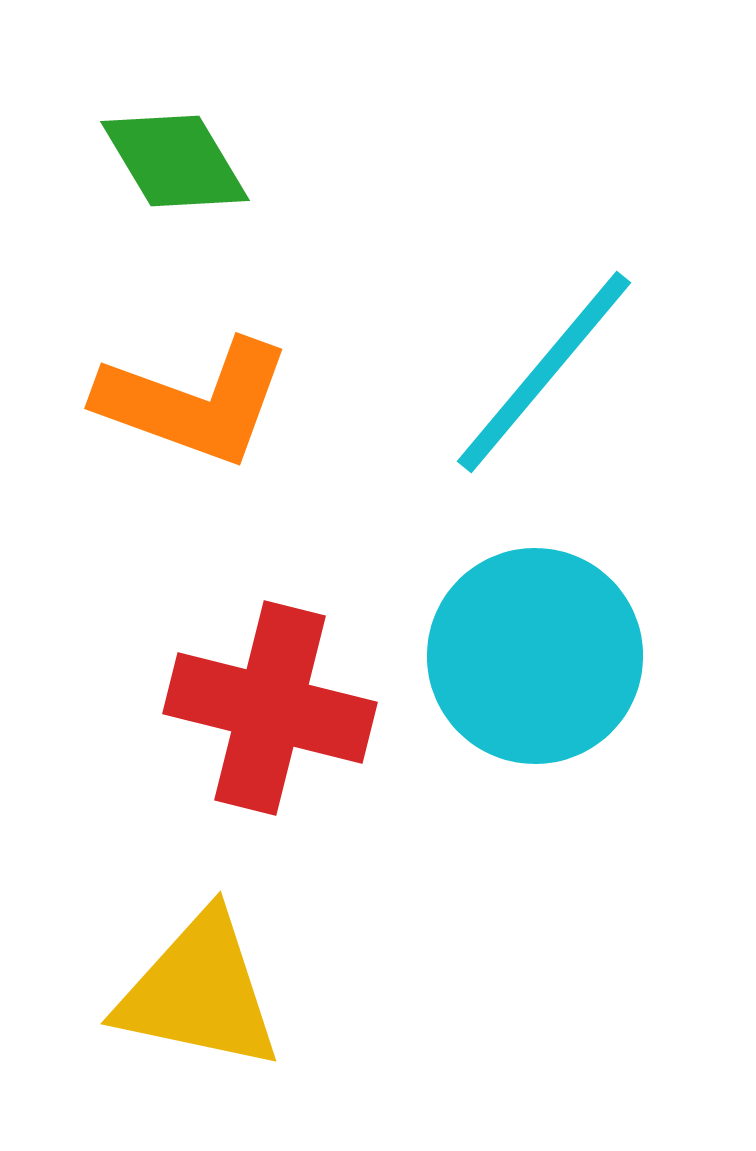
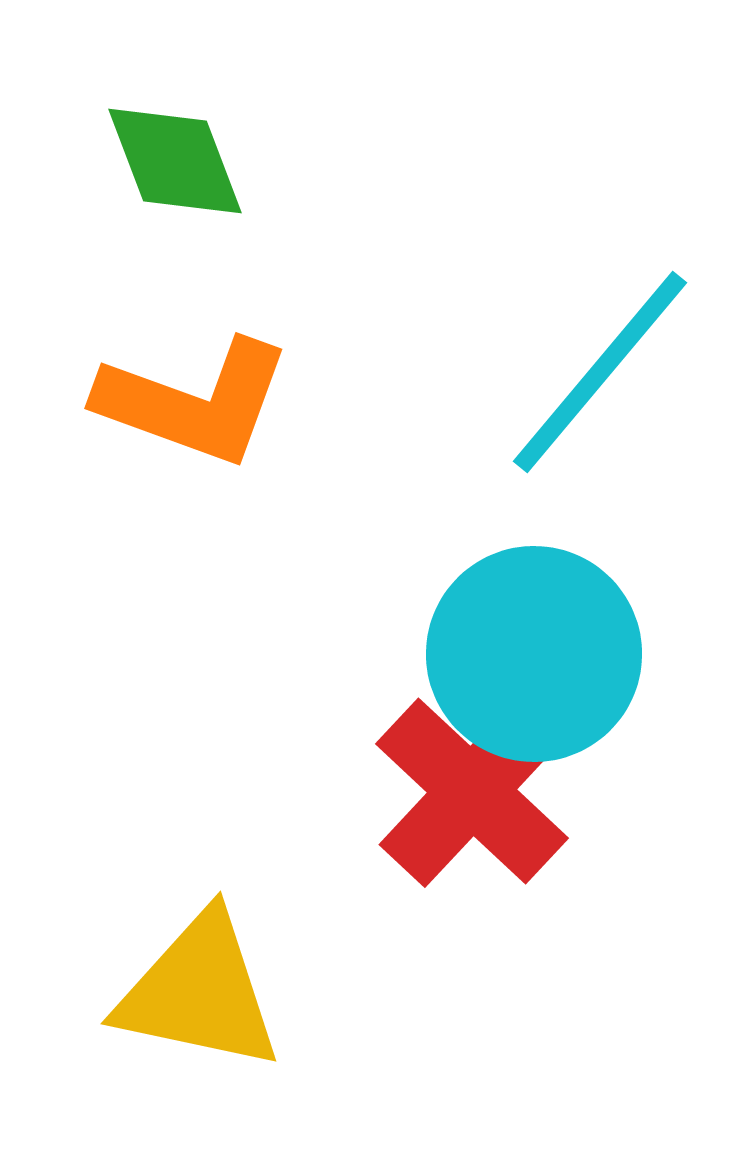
green diamond: rotated 10 degrees clockwise
cyan line: moved 56 px right
cyan circle: moved 1 px left, 2 px up
red cross: moved 202 px right, 83 px down; rotated 29 degrees clockwise
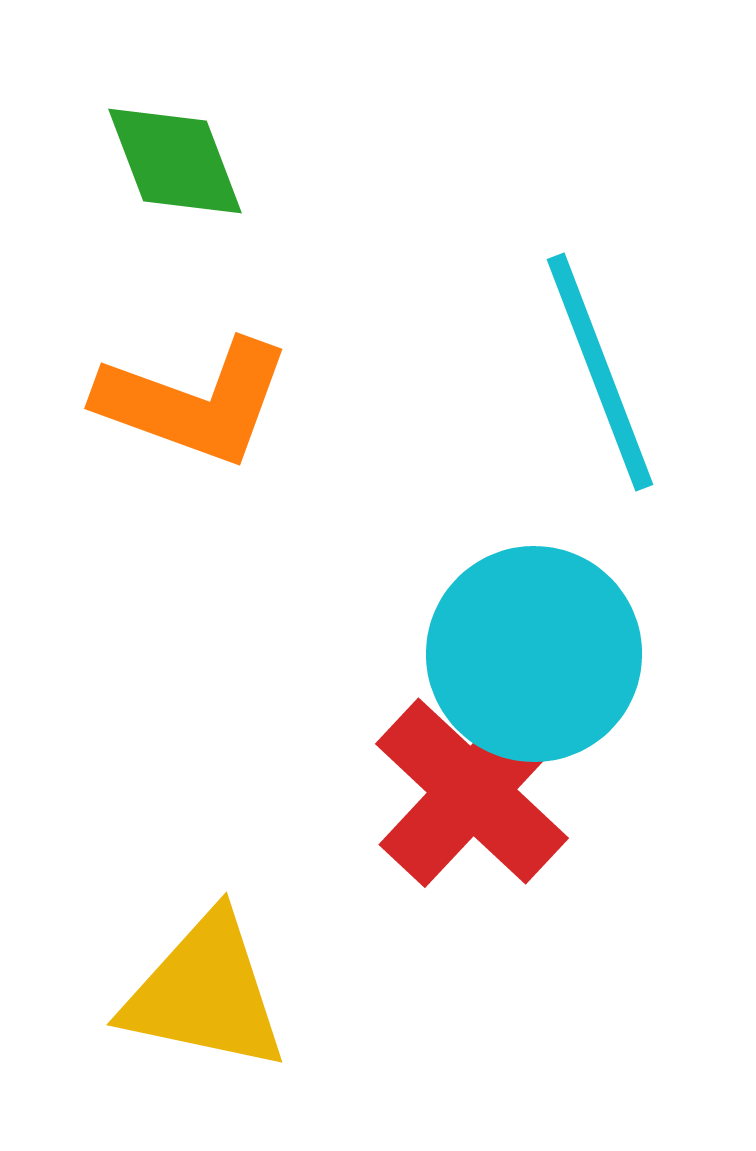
cyan line: rotated 61 degrees counterclockwise
yellow triangle: moved 6 px right, 1 px down
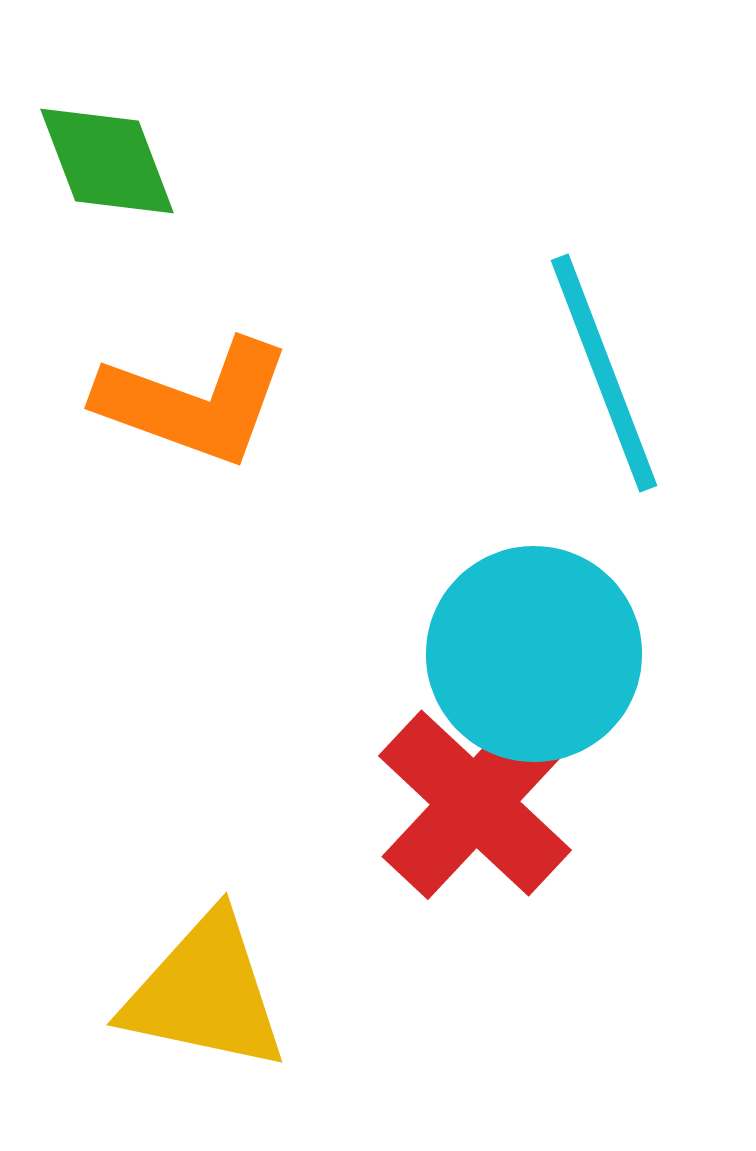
green diamond: moved 68 px left
cyan line: moved 4 px right, 1 px down
red cross: moved 3 px right, 12 px down
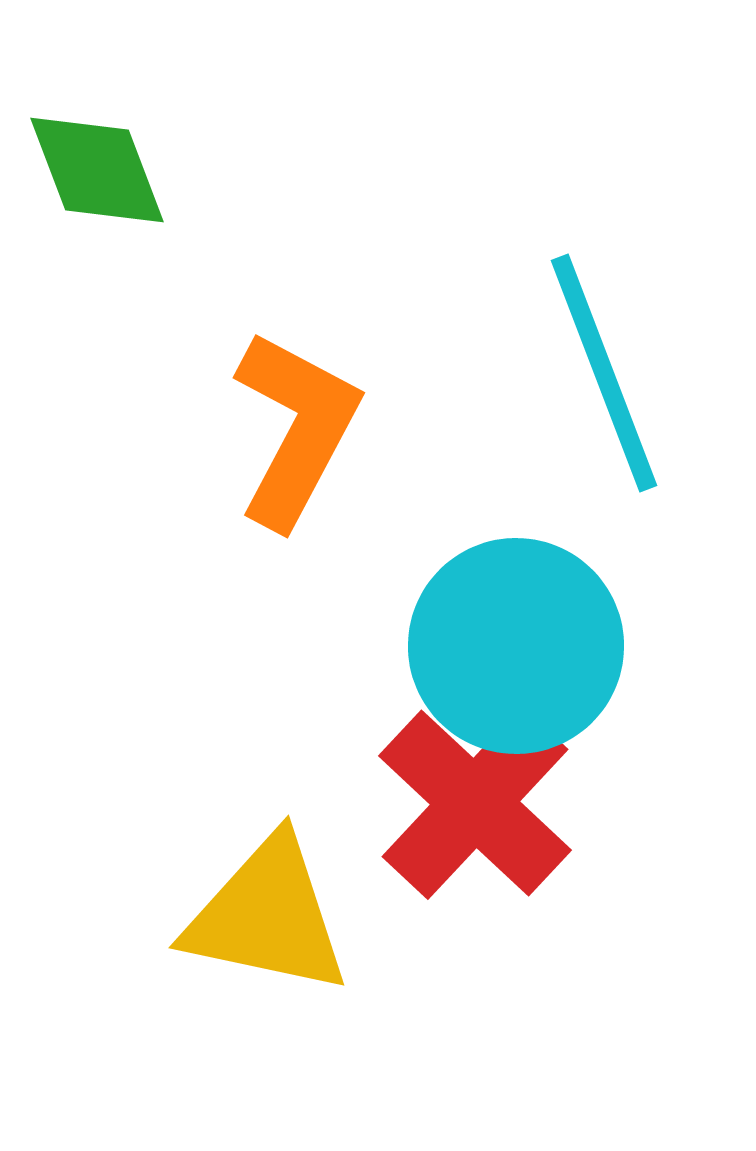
green diamond: moved 10 px left, 9 px down
orange L-shape: moved 102 px right, 27 px down; rotated 82 degrees counterclockwise
cyan circle: moved 18 px left, 8 px up
yellow triangle: moved 62 px right, 77 px up
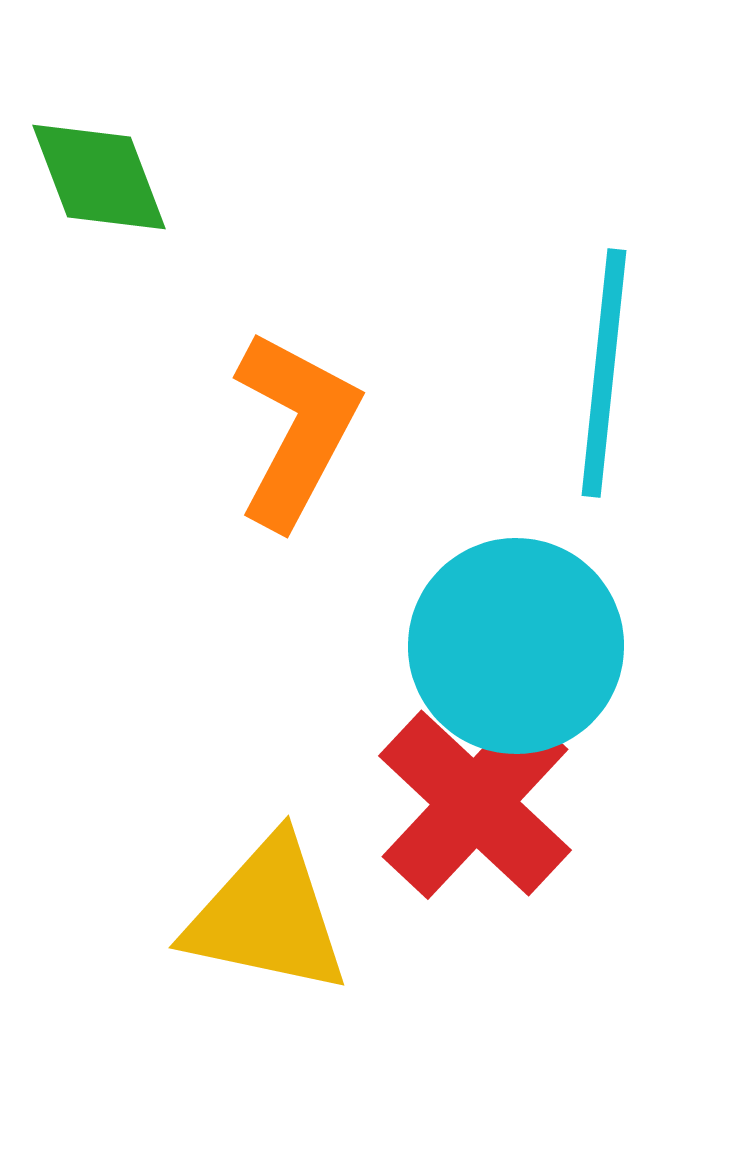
green diamond: moved 2 px right, 7 px down
cyan line: rotated 27 degrees clockwise
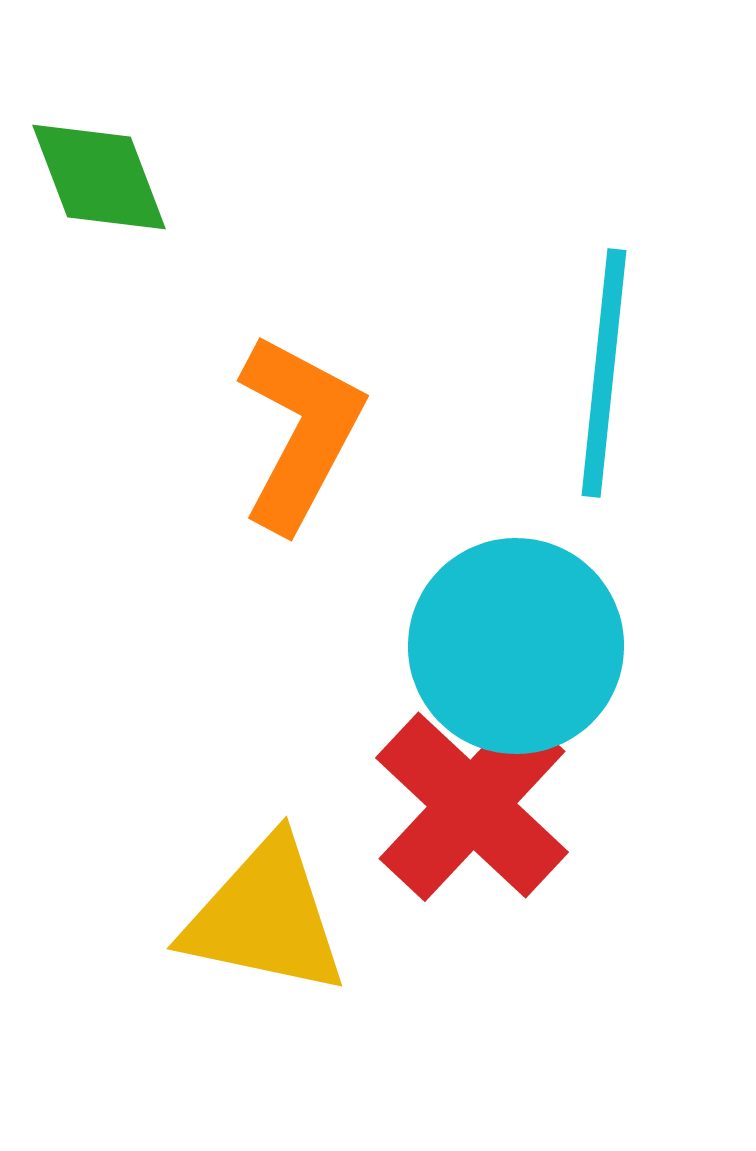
orange L-shape: moved 4 px right, 3 px down
red cross: moved 3 px left, 2 px down
yellow triangle: moved 2 px left, 1 px down
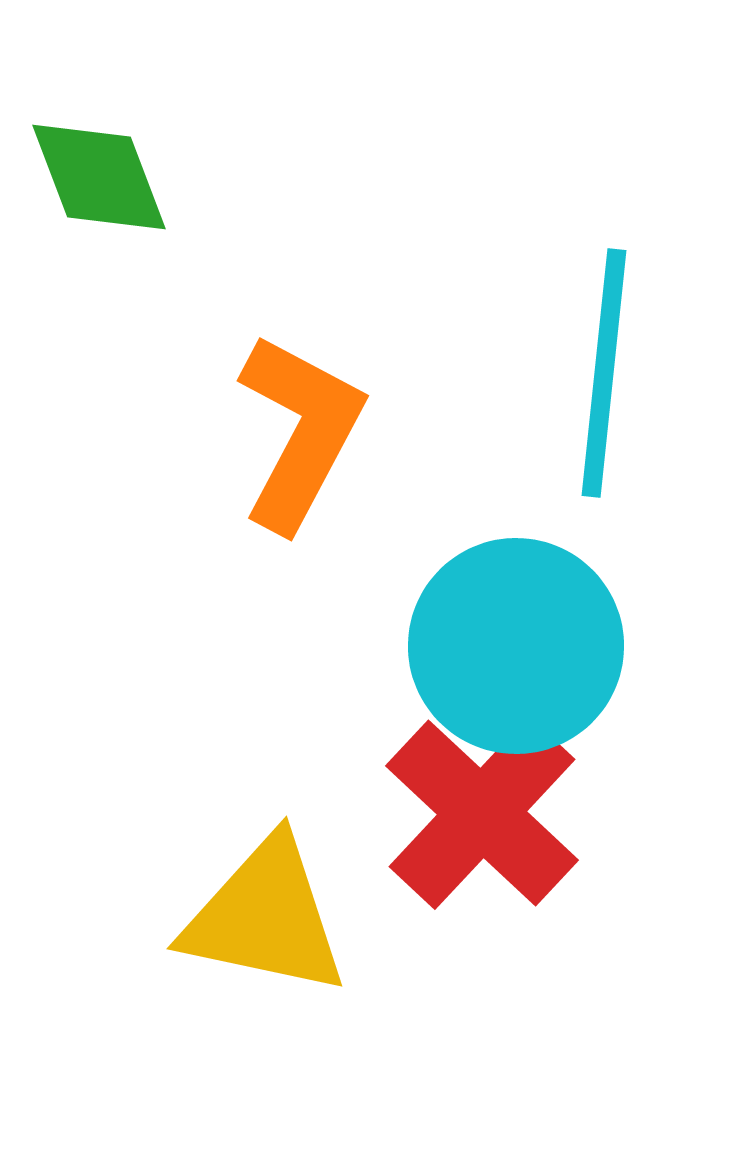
red cross: moved 10 px right, 8 px down
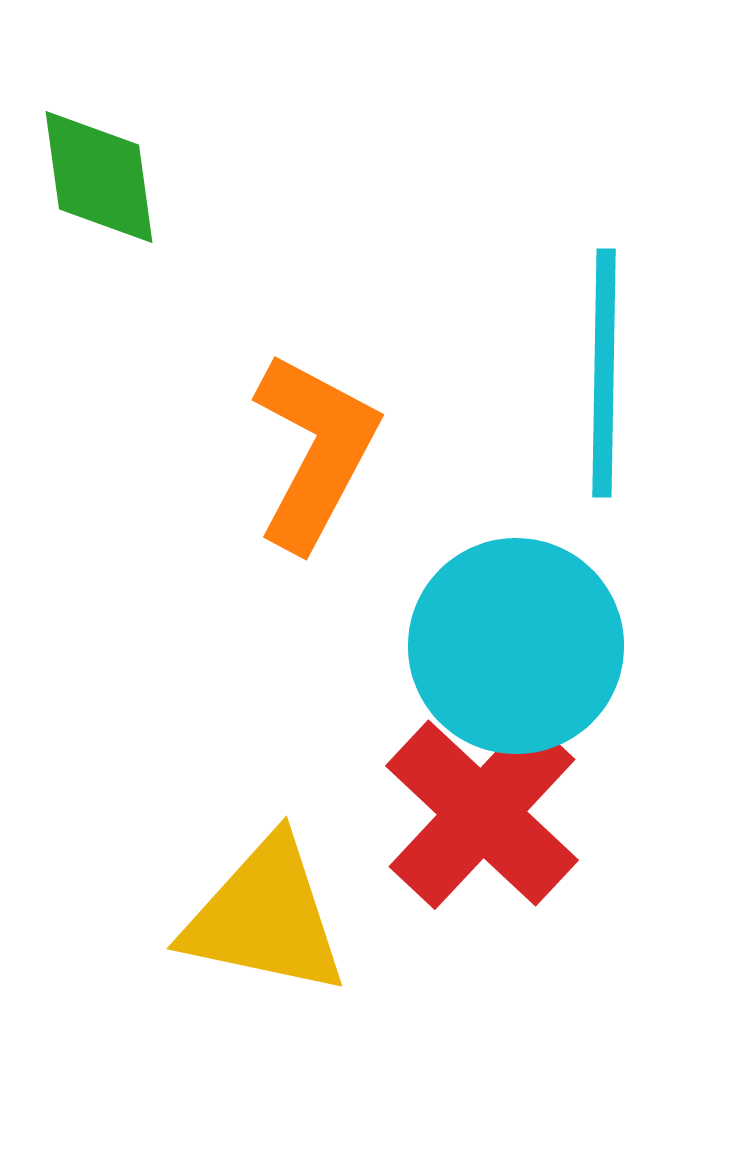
green diamond: rotated 13 degrees clockwise
cyan line: rotated 5 degrees counterclockwise
orange L-shape: moved 15 px right, 19 px down
